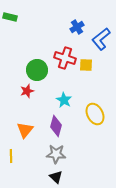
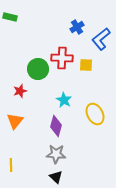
red cross: moved 3 px left; rotated 15 degrees counterclockwise
green circle: moved 1 px right, 1 px up
red star: moved 7 px left
orange triangle: moved 10 px left, 9 px up
yellow line: moved 9 px down
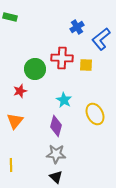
green circle: moved 3 px left
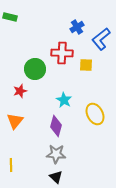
red cross: moved 5 px up
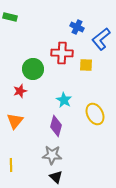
blue cross: rotated 32 degrees counterclockwise
green circle: moved 2 px left
gray star: moved 4 px left, 1 px down
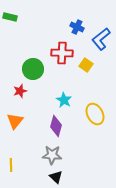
yellow square: rotated 32 degrees clockwise
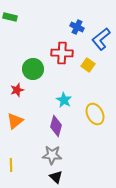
yellow square: moved 2 px right
red star: moved 3 px left, 1 px up
orange triangle: rotated 12 degrees clockwise
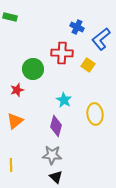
yellow ellipse: rotated 20 degrees clockwise
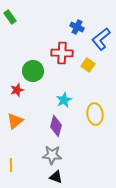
green rectangle: rotated 40 degrees clockwise
green circle: moved 2 px down
cyan star: rotated 14 degrees clockwise
black triangle: rotated 24 degrees counterclockwise
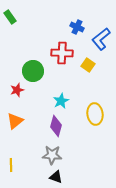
cyan star: moved 3 px left, 1 px down
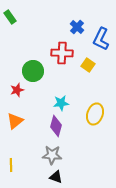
blue cross: rotated 16 degrees clockwise
blue L-shape: rotated 25 degrees counterclockwise
cyan star: moved 2 px down; rotated 21 degrees clockwise
yellow ellipse: rotated 25 degrees clockwise
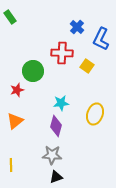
yellow square: moved 1 px left, 1 px down
black triangle: rotated 40 degrees counterclockwise
